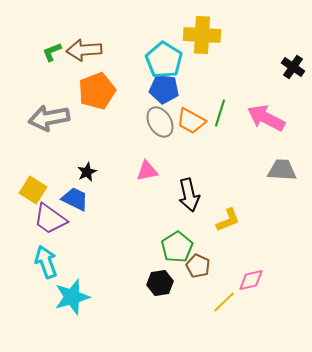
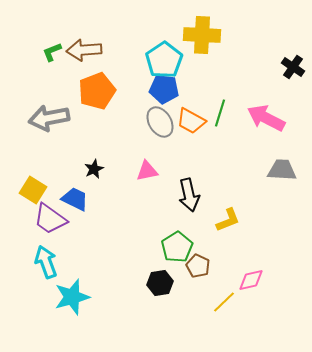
cyan pentagon: rotated 6 degrees clockwise
black star: moved 7 px right, 3 px up
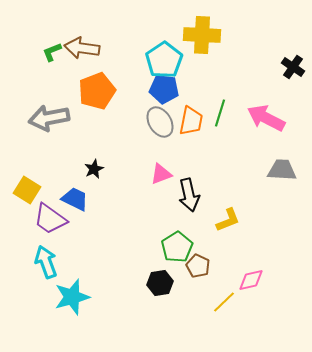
brown arrow: moved 2 px left, 2 px up; rotated 12 degrees clockwise
orange trapezoid: rotated 108 degrees counterclockwise
pink triangle: moved 14 px right, 3 px down; rotated 10 degrees counterclockwise
yellow square: moved 6 px left
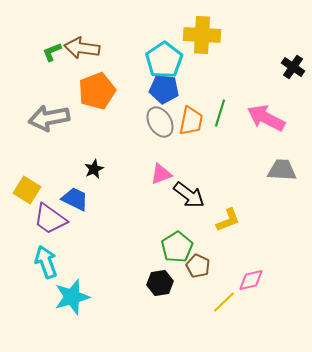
black arrow: rotated 40 degrees counterclockwise
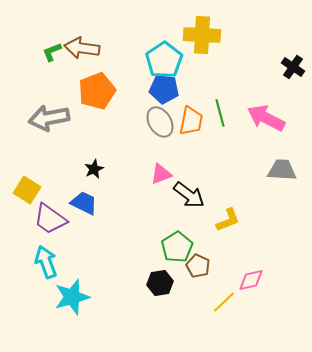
green line: rotated 32 degrees counterclockwise
blue trapezoid: moved 9 px right, 4 px down
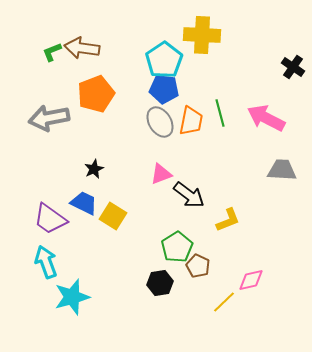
orange pentagon: moved 1 px left, 3 px down
yellow square: moved 86 px right, 26 px down
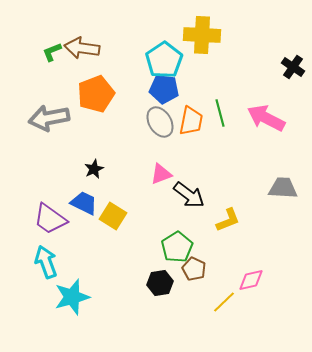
gray trapezoid: moved 1 px right, 18 px down
brown pentagon: moved 4 px left, 3 px down
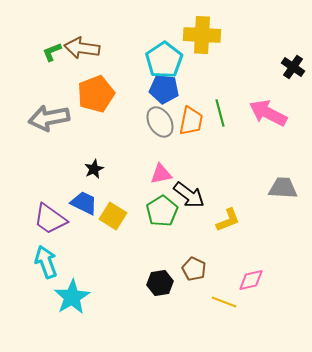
pink arrow: moved 2 px right, 5 px up
pink triangle: rotated 10 degrees clockwise
green pentagon: moved 15 px left, 36 px up
cyan star: rotated 15 degrees counterclockwise
yellow line: rotated 65 degrees clockwise
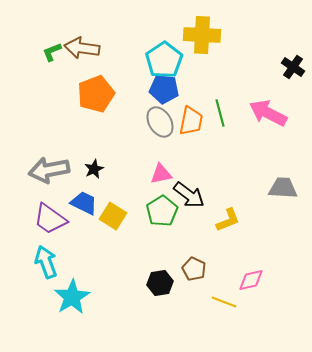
gray arrow: moved 52 px down
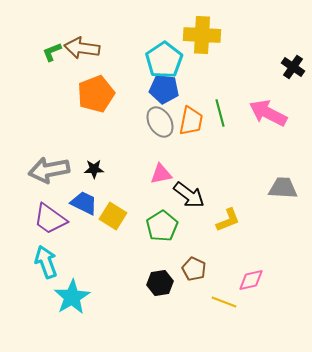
black star: rotated 24 degrees clockwise
green pentagon: moved 15 px down
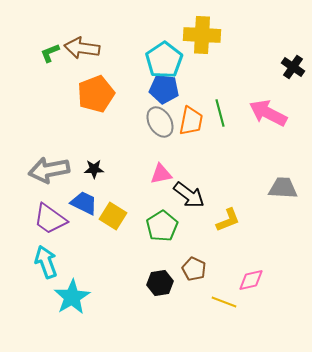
green L-shape: moved 2 px left, 1 px down
